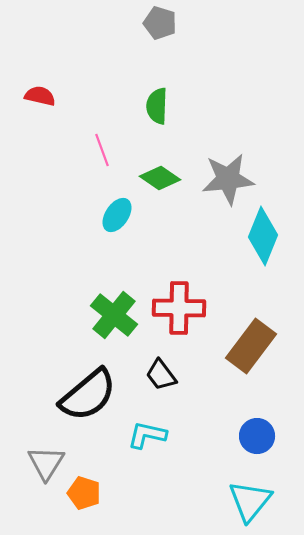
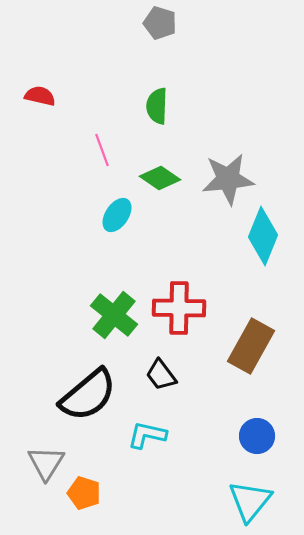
brown rectangle: rotated 8 degrees counterclockwise
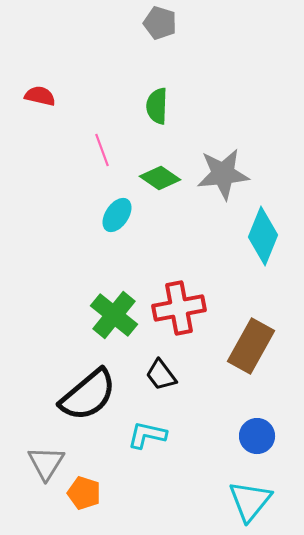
gray star: moved 5 px left, 5 px up
red cross: rotated 12 degrees counterclockwise
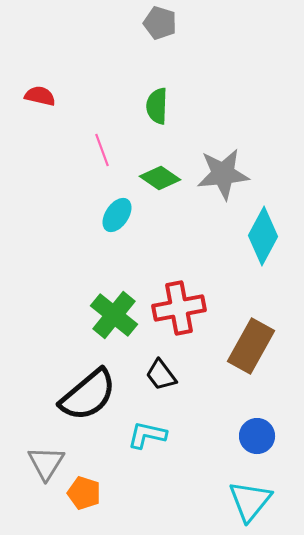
cyan diamond: rotated 6 degrees clockwise
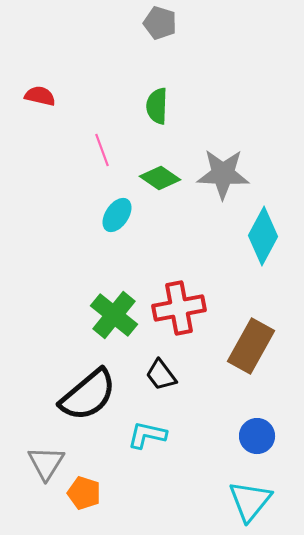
gray star: rotated 8 degrees clockwise
